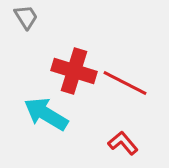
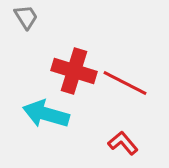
cyan arrow: rotated 15 degrees counterclockwise
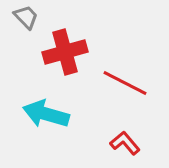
gray trapezoid: rotated 12 degrees counterclockwise
red cross: moved 9 px left, 19 px up; rotated 33 degrees counterclockwise
red L-shape: moved 2 px right
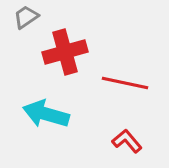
gray trapezoid: rotated 80 degrees counterclockwise
red line: rotated 15 degrees counterclockwise
red L-shape: moved 2 px right, 2 px up
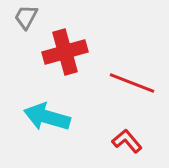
gray trapezoid: rotated 28 degrees counterclockwise
red line: moved 7 px right; rotated 9 degrees clockwise
cyan arrow: moved 1 px right, 3 px down
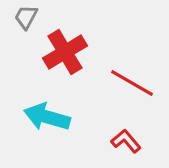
red cross: rotated 15 degrees counterclockwise
red line: rotated 9 degrees clockwise
red L-shape: moved 1 px left
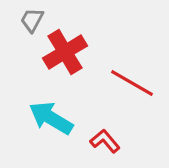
gray trapezoid: moved 6 px right, 3 px down
cyan arrow: moved 4 px right, 1 px down; rotated 15 degrees clockwise
red L-shape: moved 21 px left
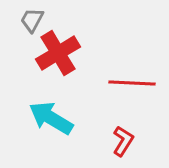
red cross: moved 7 px left, 1 px down
red line: rotated 27 degrees counterclockwise
red L-shape: moved 18 px right; rotated 72 degrees clockwise
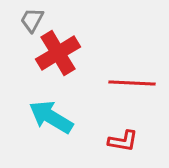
cyan arrow: moved 1 px up
red L-shape: rotated 68 degrees clockwise
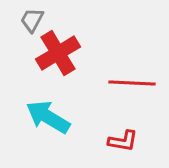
cyan arrow: moved 3 px left
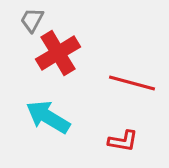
red line: rotated 12 degrees clockwise
